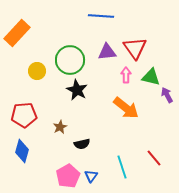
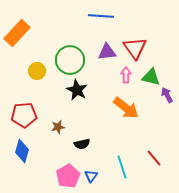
brown star: moved 2 px left; rotated 16 degrees clockwise
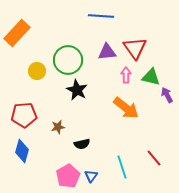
green circle: moved 2 px left
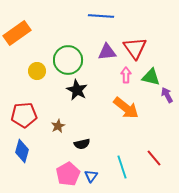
orange rectangle: rotated 12 degrees clockwise
brown star: moved 1 px up; rotated 16 degrees counterclockwise
pink pentagon: moved 2 px up
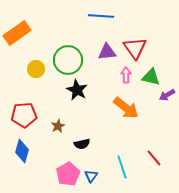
yellow circle: moved 1 px left, 2 px up
purple arrow: rotated 91 degrees counterclockwise
